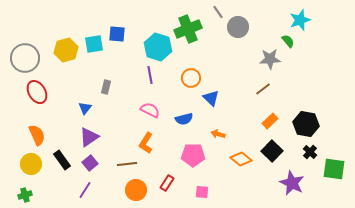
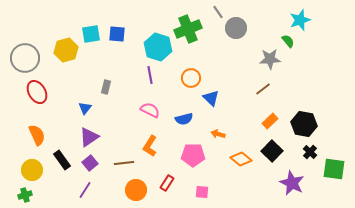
gray circle at (238, 27): moved 2 px left, 1 px down
cyan square at (94, 44): moved 3 px left, 10 px up
black hexagon at (306, 124): moved 2 px left
orange L-shape at (146, 143): moved 4 px right, 3 px down
yellow circle at (31, 164): moved 1 px right, 6 px down
brown line at (127, 164): moved 3 px left, 1 px up
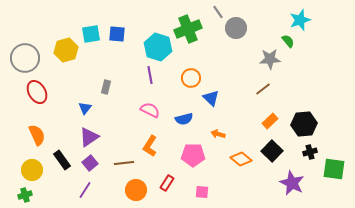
black hexagon at (304, 124): rotated 15 degrees counterclockwise
black cross at (310, 152): rotated 32 degrees clockwise
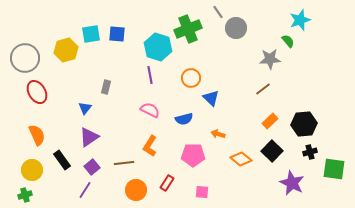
purple square at (90, 163): moved 2 px right, 4 px down
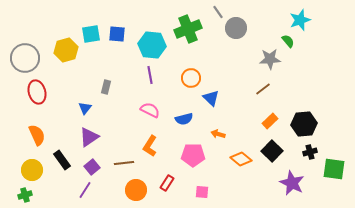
cyan hexagon at (158, 47): moved 6 px left, 2 px up; rotated 12 degrees counterclockwise
red ellipse at (37, 92): rotated 15 degrees clockwise
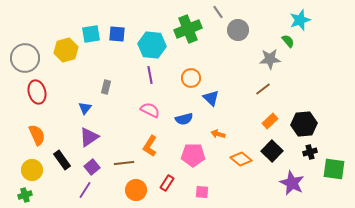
gray circle at (236, 28): moved 2 px right, 2 px down
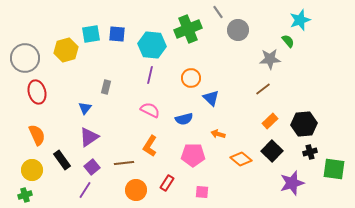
purple line at (150, 75): rotated 24 degrees clockwise
purple star at (292, 183): rotated 30 degrees clockwise
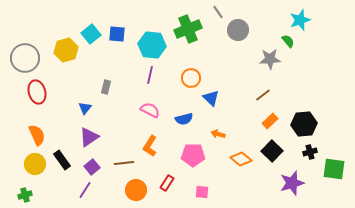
cyan square at (91, 34): rotated 30 degrees counterclockwise
brown line at (263, 89): moved 6 px down
yellow circle at (32, 170): moved 3 px right, 6 px up
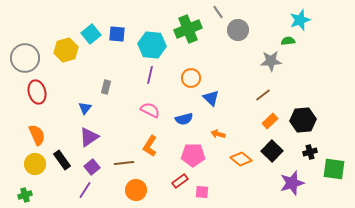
green semicircle at (288, 41): rotated 56 degrees counterclockwise
gray star at (270, 59): moved 1 px right, 2 px down
black hexagon at (304, 124): moved 1 px left, 4 px up
red rectangle at (167, 183): moved 13 px right, 2 px up; rotated 21 degrees clockwise
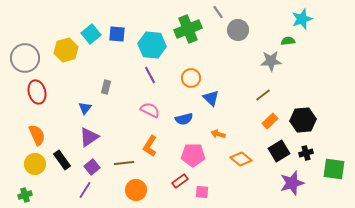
cyan star at (300, 20): moved 2 px right, 1 px up
purple line at (150, 75): rotated 42 degrees counterclockwise
black square at (272, 151): moved 7 px right; rotated 15 degrees clockwise
black cross at (310, 152): moved 4 px left, 1 px down
